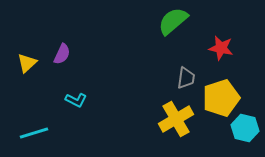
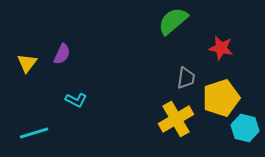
yellow triangle: rotated 10 degrees counterclockwise
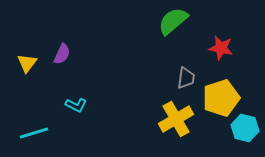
cyan L-shape: moved 5 px down
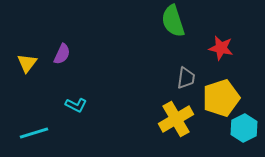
green semicircle: rotated 68 degrees counterclockwise
cyan hexagon: moved 1 px left; rotated 20 degrees clockwise
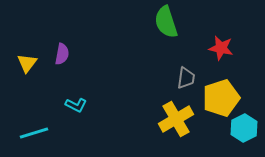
green semicircle: moved 7 px left, 1 px down
purple semicircle: rotated 15 degrees counterclockwise
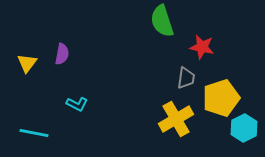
green semicircle: moved 4 px left, 1 px up
red star: moved 19 px left, 1 px up
cyan L-shape: moved 1 px right, 1 px up
cyan line: rotated 28 degrees clockwise
